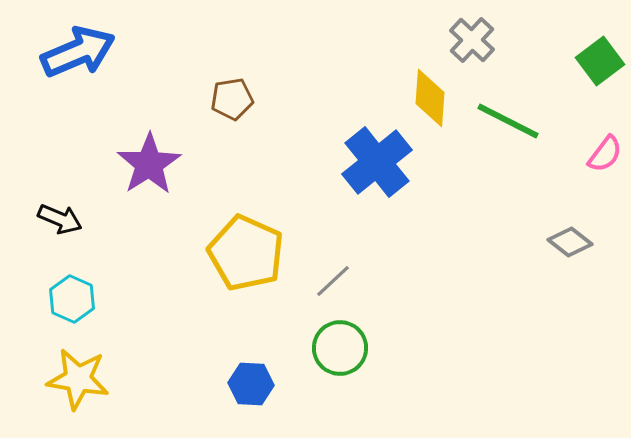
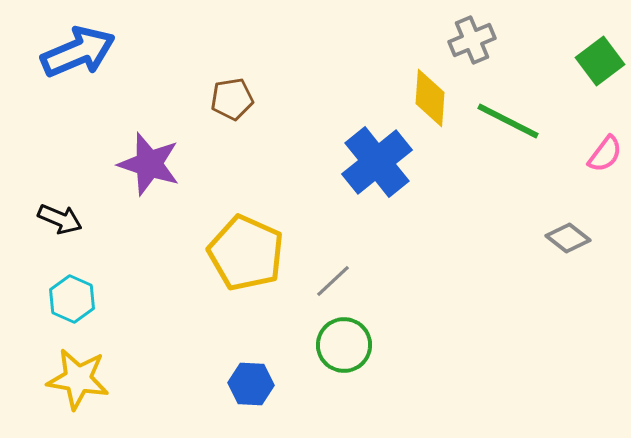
gray cross: rotated 24 degrees clockwise
purple star: rotated 22 degrees counterclockwise
gray diamond: moved 2 px left, 4 px up
green circle: moved 4 px right, 3 px up
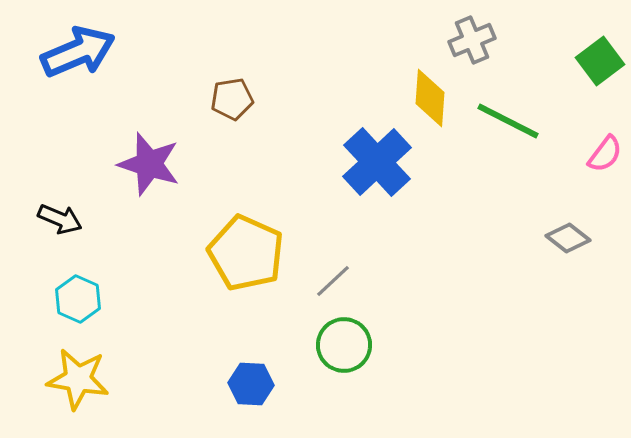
blue cross: rotated 4 degrees counterclockwise
cyan hexagon: moved 6 px right
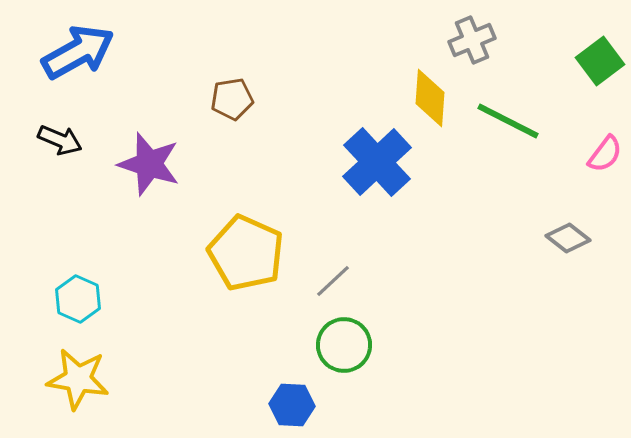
blue arrow: rotated 6 degrees counterclockwise
black arrow: moved 79 px up
blue hexagon: moved 41 px right, 21 px down
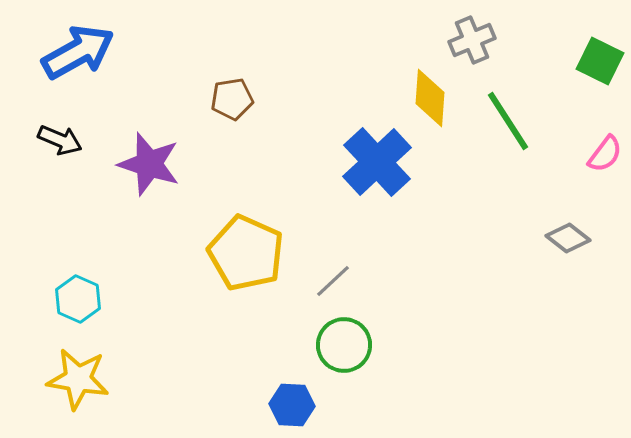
green square: rotated 27 degrees counterclockwise
green line: rotated 30 degrees clockwise
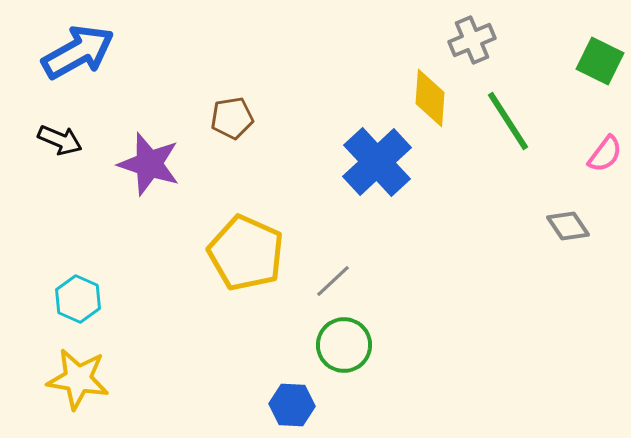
brown pentagon: moved 19 px down
gray diamond: moved 12 px up; rotated 18 degrees clockwise
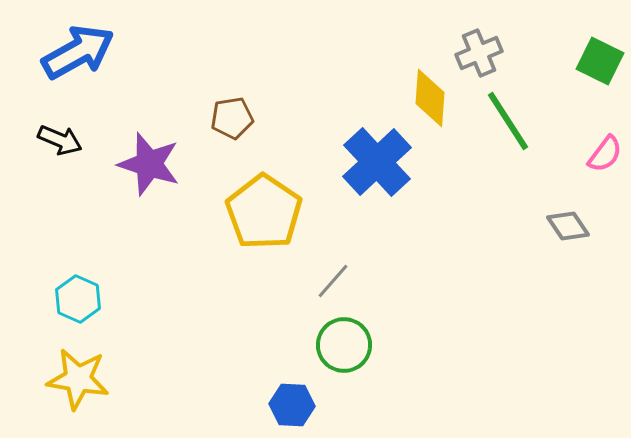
gray cross: moved 7 px right, 13 px down
yellow pentagon: moved 18 px right, 41 px up; rotated 10 degrees clockwise
gray line: rotated 6 degrees counterclockwise
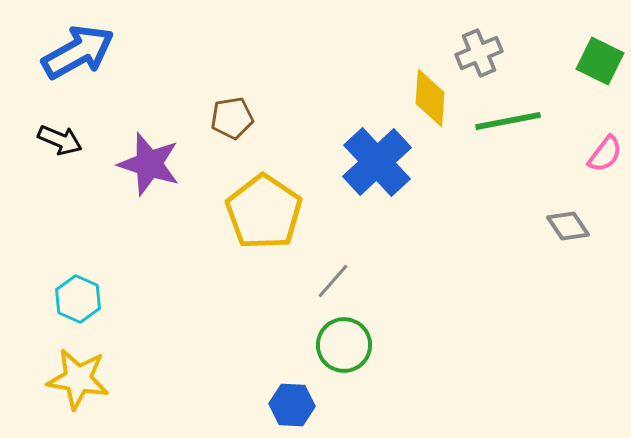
green line: rotated 68 degrees counterclockwise
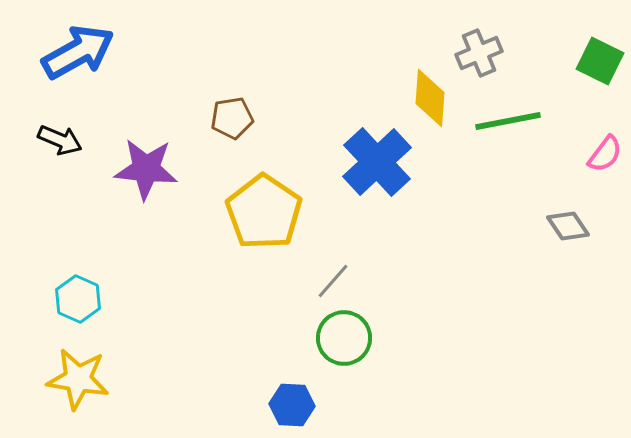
purple star: moved 3 px left, 5 px down; rotated 12 degrees counterclockwise
green circle: moved 7 px up
